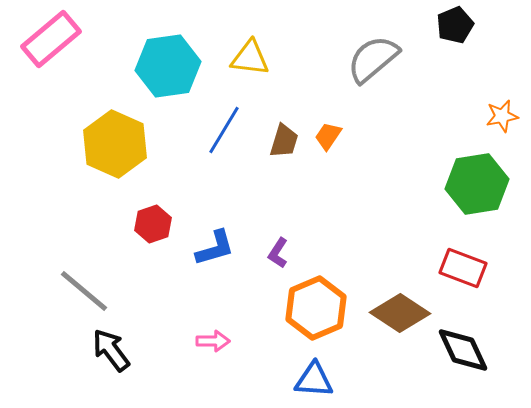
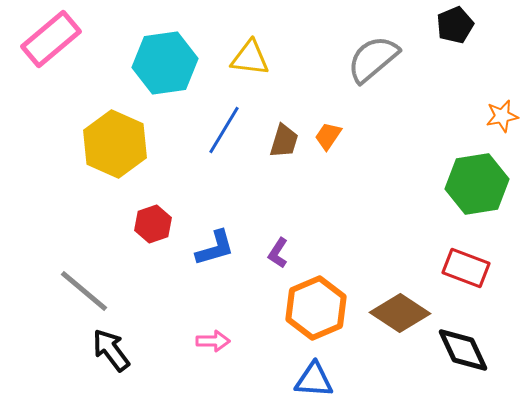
cyan hexagon: moved 3 px left, 3 px up
red rectangle: moved 3 px right
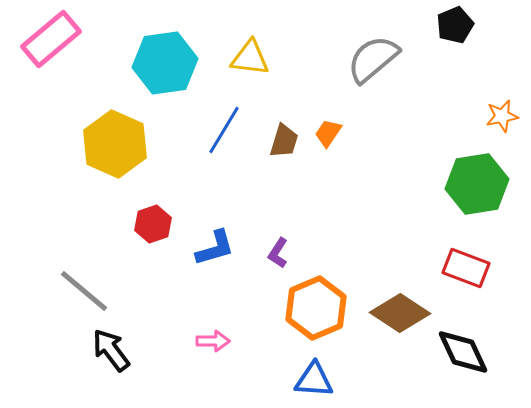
orange trapezoid: moved 3 px up
black diamond: moved 2 px down
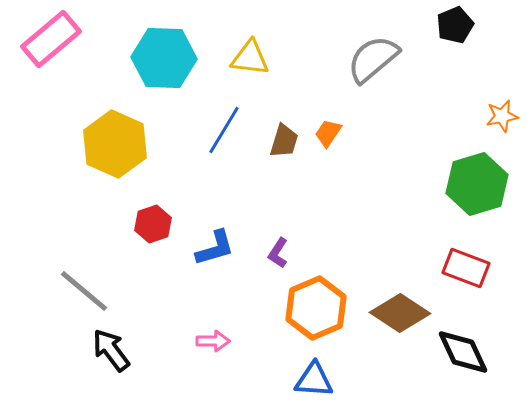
cyan hexagon: moved 1 px left, 5 px up; rotated 10 degrees clockwise
green hexagon: rotated 8 degrees counterclockwise
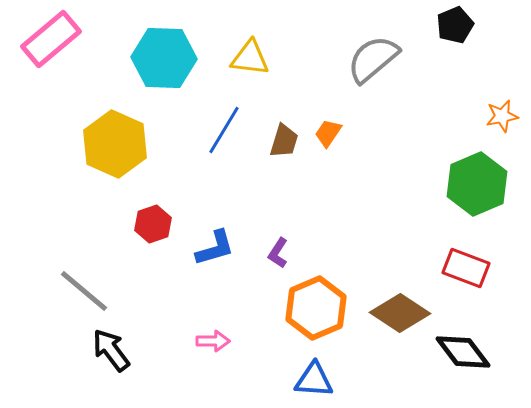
green hexagon: rotated 6 degrees counterclockwise
black diamond: rotated 12 degrees counterclockwise
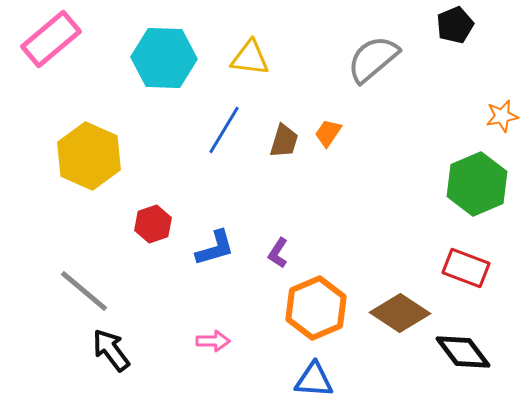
yellow hexagon: moved 26 px left, 12 px down
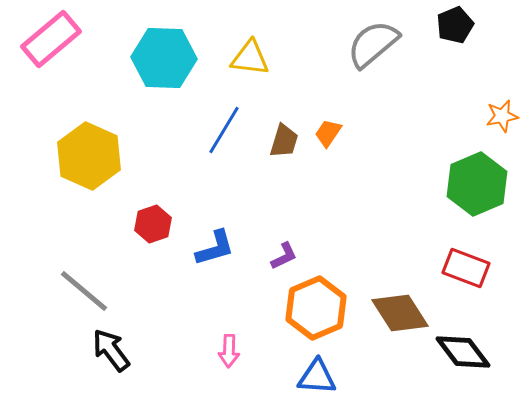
gray semicircle: moved 15 px up
purple L-shape: moved 6 px right, 3 px down; rotated 148 degrees counterclockwise
brown diamond: rotated 24 degrees clockwise
pink arrow: moved 16 px right, 10 px down; rotated 92 degrees clockwise
blue triangle: moved 3 px right, 3 px up
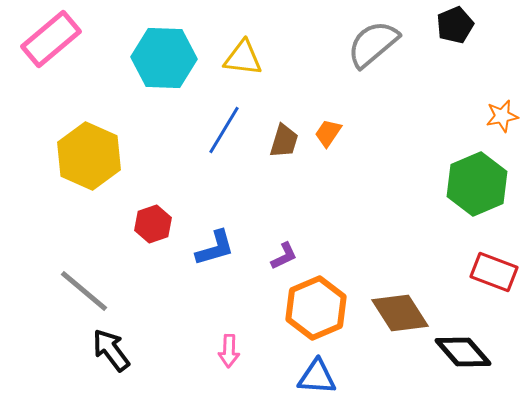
yellow triangle: moved 7 px left
red rectangle: moved 28 px right, 4 px down
black diamond: rotated 4 degrees counterclockwise
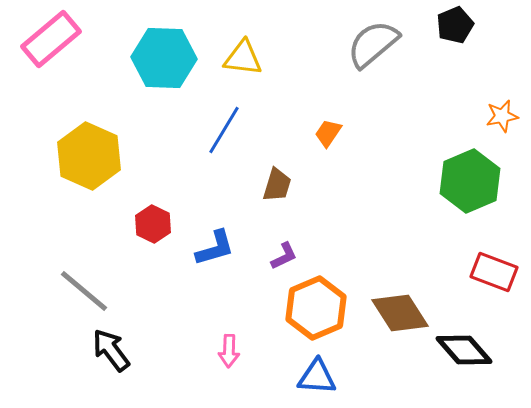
brown trapezoid: moved 7 px left, 44 px down
green hexagon: moved 7 px left, 3 px up
red hexagon: rotated 15 degrees counterclockwise
black diamond: moved 1 px right, 2 px up
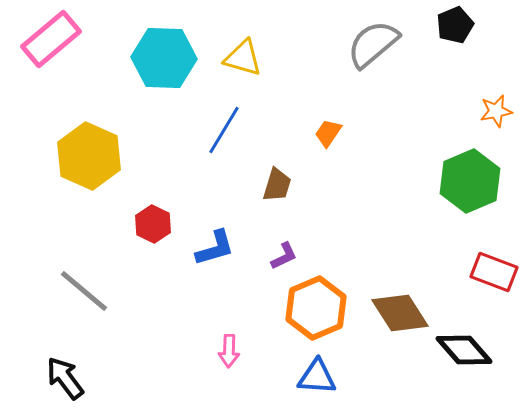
yellow triangle: rotated 9 degrees clockwise
orange star: moved 6 px left, 5 px up
black arrow: moved 46 px left, 28 px down
